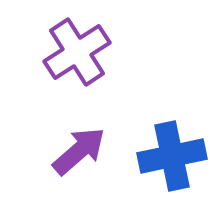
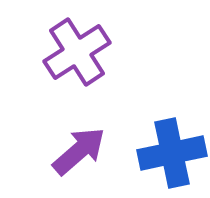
blue cross: moved 3 px up
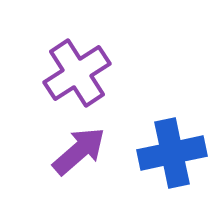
purple cross: moved 21 px down
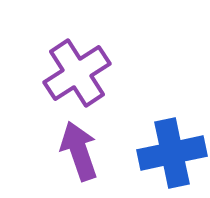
purple arrow: rotated 68 degrees counterclockwise
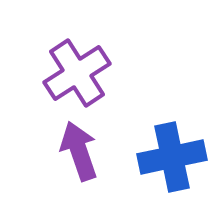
blue cross: moved 4 px down
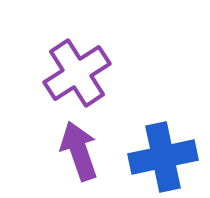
blue cross: moved 9 px left
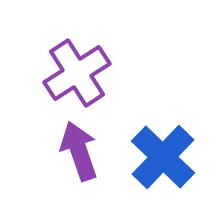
blue cross: rotated 34 degrees counterclockwise
